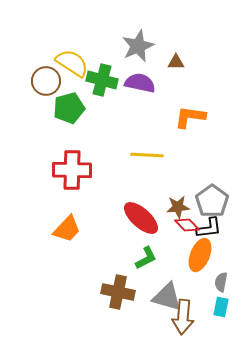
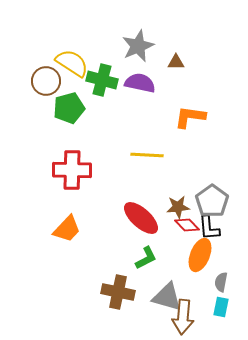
black L-shape: rotated 92 degrees clockwise
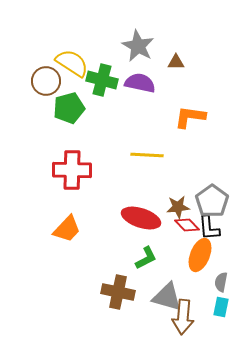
gray star: rotated 20 degrees counterclockwise
red ellipse: rotated 24 degrees counterclockwise
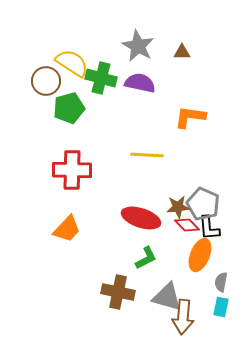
brown triangle: moved 6 px right, 10 px up
green cross: moved 1 px left, 2 px up
gray pentagon: moved 9 px left, 3 px down; rotated 12 degrees counterclockwise
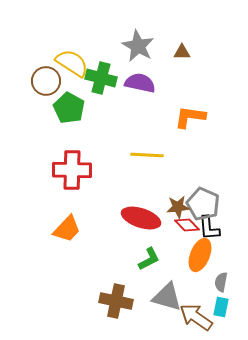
green pentagon: rotated 28 degrees counterclockwise
green L-shape: moved 3 px right, 1 px down
brown cross: moved 2 px left, 9 px down
brown arrow: moved 13 px right; rotated 120 degrees clockwise
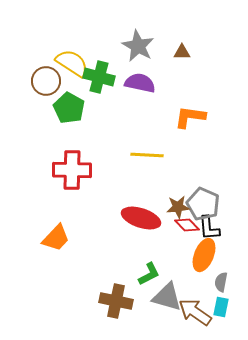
green cross: moved 2 px left, 1 px up
orange trapezoid: moved 11 px left, 9 px down
orange ellipse: moved 4 px right
green L-shape: moved 15 px down
brown arrow: moved 1 px left, 5 px up
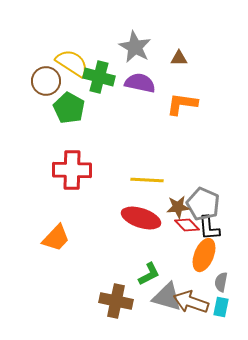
gray star: moved 3 px left, 1 px down
brown triangle: moved 3 px left, 6 px down
orange L-shape: moved 8 px left, 13 px up
yellow line: moved 25 px down
brown arrow: moved 4 px left, 10 px up; rotated 16 degrees counterclockwise
